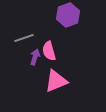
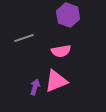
purple hexagon: rotated 20 degrees counterclockwise
pink semicircle: moved 12 px right; rotated 84 degrees counterclockwise
purple arrow: moved 30 px down
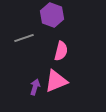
purple hexagon: moved 16 px left
pink semicircle: rotated 66 degrees counterclockwise
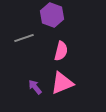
pink triangle: moved 6 px right, 2 px down
purple arrow: rotated 56 degrees counterclockwise
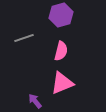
purple hexagon: moved 9 px right; rotated 25 degrees clockwise
purple arrow: moved 14 px down
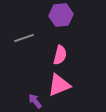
purple hexagon: rotated 10 degrees clockwise
pink semicircle: moved 1 px left, 4 px down
pink triangle: moved 3 px left, 2 px down
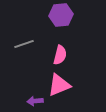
gray line: moved 6 px down
purple arrow: rotated 56 degrees counterclockwise
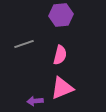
pink triangle: moved 3 px right, 3 px down
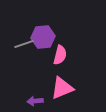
purple hexagon: moved 18 px left, 22 px down
